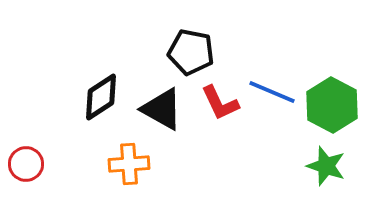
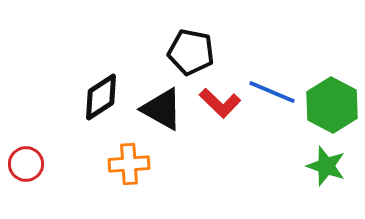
red L-shape: rotated 21 degrees counterclockwise
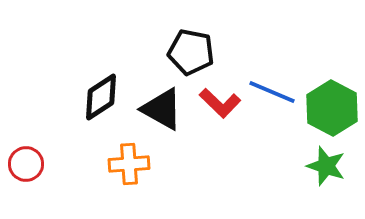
green hexagon: moved 3 px down
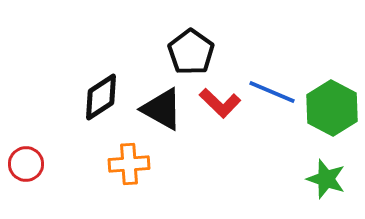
black pentagon: rotated 24 degrees clockwise
green star: moved 13 px down
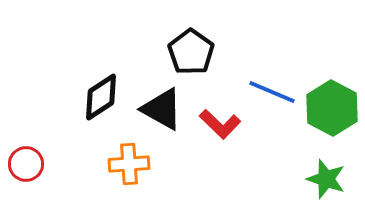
red L-shape: moved 21 px down
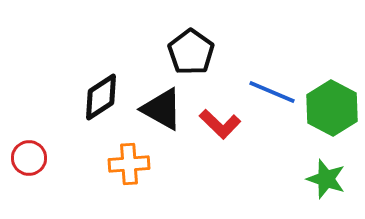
red circle: moved 3 px right, 6 px up
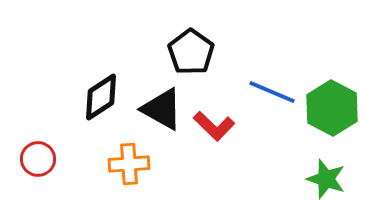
red L-shape: moved 6 px left, 2 px down
red circle: moved 9 px right, 1 px down
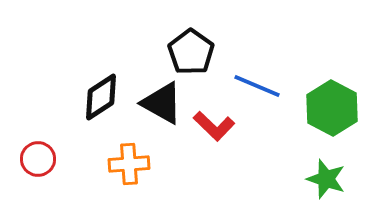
blue line: moved 15 px left, 6 px up
black triangle: moved 6 px up
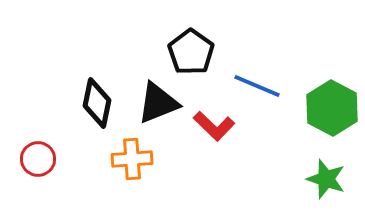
black diamond: moved 4 px left, 6 px down; rotated 45 degrees counterclockwise
black triangle: moved 4 px left; rotated 51 degrees counterclockwise
orange cross: moved 3 px right, 5 px up
